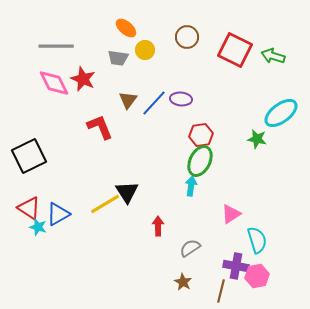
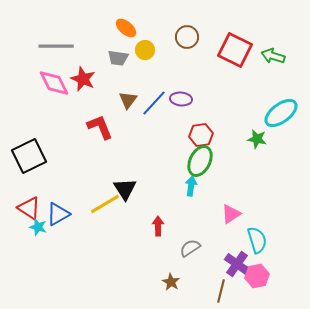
black triangle: moved 2 px left, 3 px up
purple cross: moved 1 px right, 2 px up; rotated 25 degrees clockwise
brown star: moved 12 px left
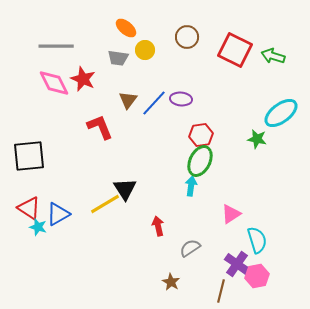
black square: rotated 20 degrees clockwise
red arrow: rotated 12 degrees counterclockwise
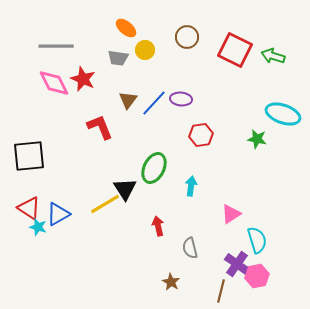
cyan ellipse: moved 2 px right, 1 px down; rotated 56 degrees clockwise
green ellipse: moved 46 px left, 7 px down
gray semicircle: rotated 70 degrees counterclockwise
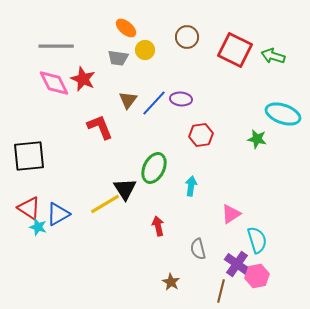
gray semicircle: moved 8 px right, 1 px down
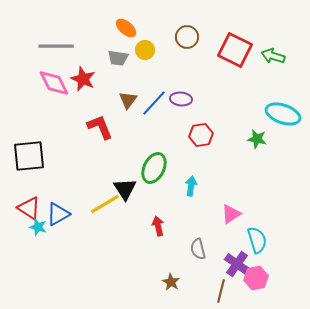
pink hexagon: moved 1 px left, 2 px down
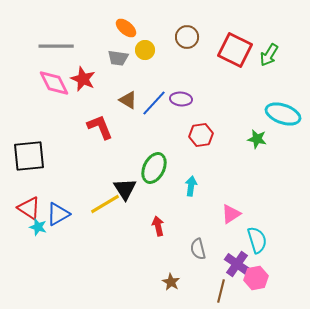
green arrow: moved 4 px left, 1 px up; rotated 75 degrees counterclockwise
brown triangle: rotated 36 degrees counterclockwise
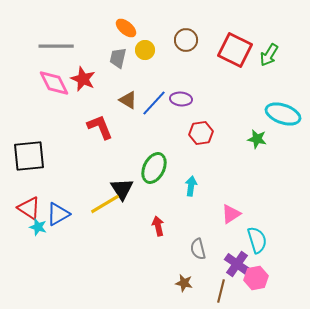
brown circle: moved 1 px left, 3 px down
gray trapezoid: rotated 95 degrees clockwise
red hexagon: moved 2 px up
black triangle: moved 3 px left
brown star: moved 13 px right, 1 px down; rotated 18 degrees counterclockwise
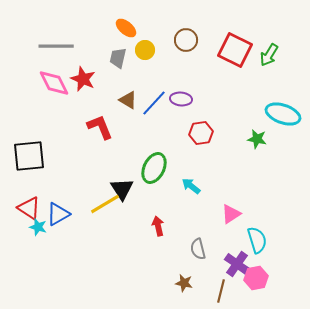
cyan arrow: rotated 60 degrees counterclockwise
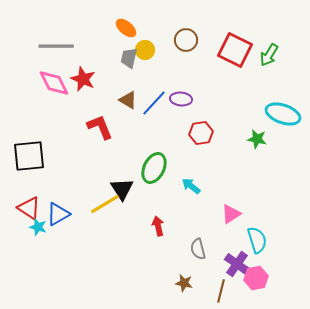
gray trapezoid: moved 11 px right
